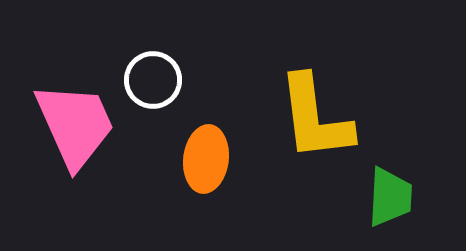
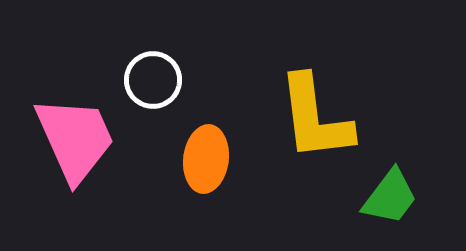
pink trapezoid: moved 14 px down
green trapezoid: rotated 34 degrees clockwise
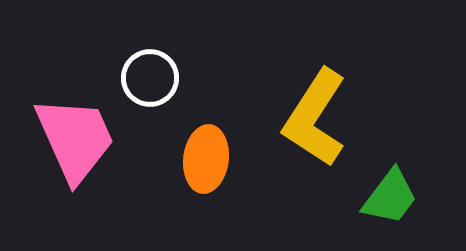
white circle: moved 3 px left, 2 px up
yellow L-shape: rotated 40 degrees clockwise
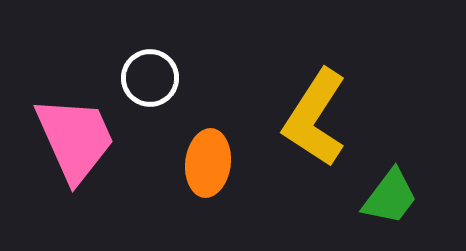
orange ellipse: moved 2 px right, 4 px down
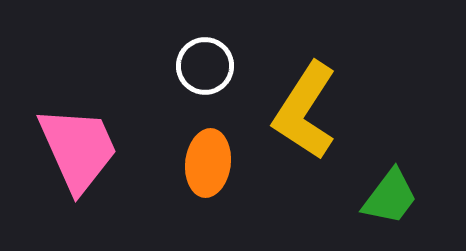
white circle: moved 55 px right, 12 px up
yellow L-shape: moved 10 px left, 7 px up
pink trapezoid: moved 3 px right, 10 px down
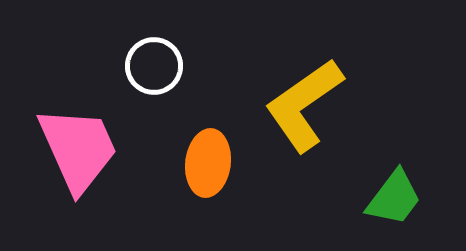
white circle: moved 51 px left
yellow L-shape: moved 1 px left, 6 px up; rotated 22 degrees clockwise
green trapezoid: moved 4 px right, 1 px down
